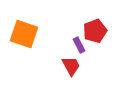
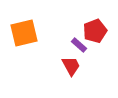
orange square: moved 1 px up; rotated 32 degrees counterclockwise
purple rectangle: rotated 21 degrees counterclockwise
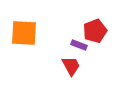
orange square: rotated 16 degrees clockwise
purple rectangle: rotated 21 degrees counterclockwise
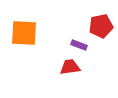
red pentagon: moved 6 px right, 5 px up; rotated 10 degrees clockwise
red trapezoid: moved 1 px left, 1 px down; rotated 70 degrees counterclockwise
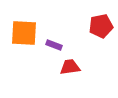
purple rectangle: moved 25 px left
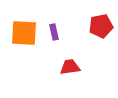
purple rectangle: moved 13 px up; rotated 56 degrees clockwise
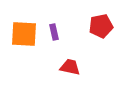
orange square: moved 1 px down
red trapezoid: rotated 20 degrees clockwise
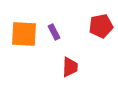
purple rectangle: rotated 14 degrees counterclockwise
red trapezoid: rotated 80 degrees clockwise
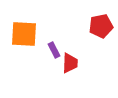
purple rectangle: moved 18 px down
red trapezoid: moved 4 px up
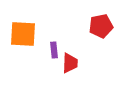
orange square: moved 1 px left
purple rectangle: rotated 21 degrees clockwise
